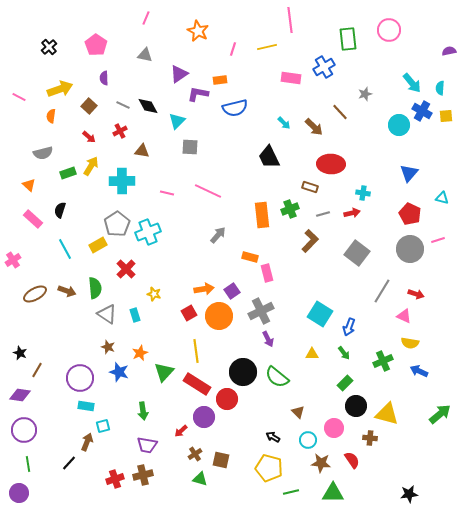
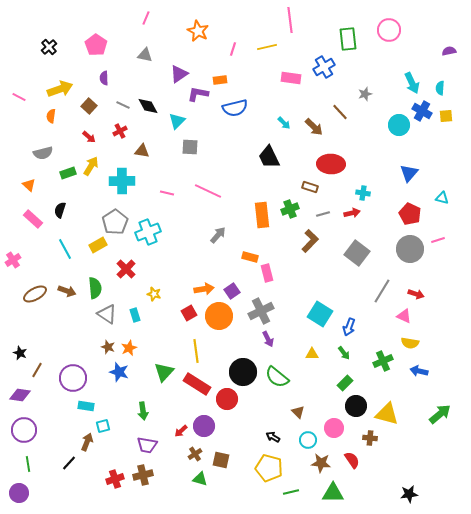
cyan arrow at (412, 83): rotated 15 degrees clockwise
gray pentagon at (117, 224): moved 2 px left, 2 px up
orange star at (140, 353): moved 11 px left, 5 px up
blue arrow at (419, 371): rotated 12 degrees counterclockwise
purple circle at (80, 378): moved 7 px left
purple circle at (204, 417): moved 9 px down
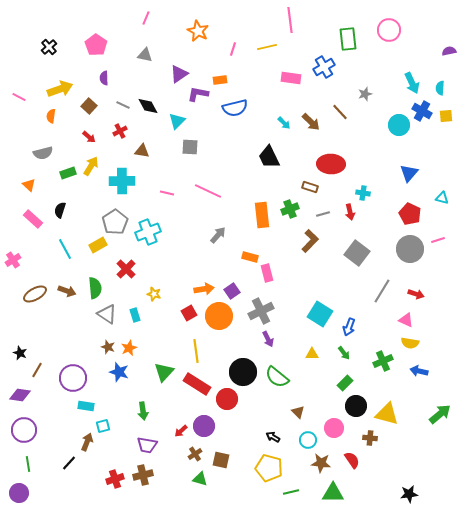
brown arrow at (314, 127): moved 3 px left, 5 px up
red arrow at (352, 213): moved 2 px left, 1 px up; rotated 91 degrees clockwise
pink triangle at (404, 316): moved 2 px right, 4 px down
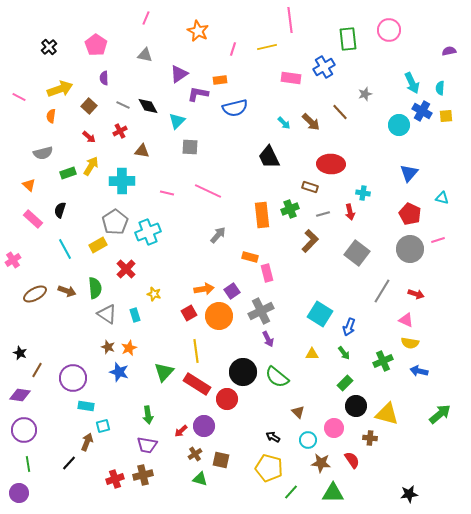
green arrow at (143, 411): moved 5 px right, 4 px down
green line at (291, 492): rotated 35 degrees counterclockwise
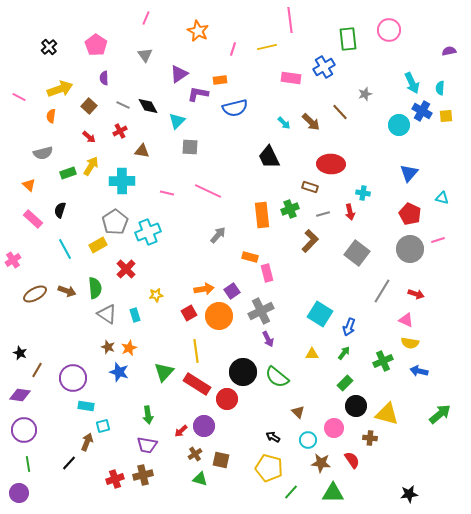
gray triangle at (145, 55): rotated 42 degrees clockwise
yellow star at (154, 294): moved 2 px right, 1 px down; rotated 24 degrees counterclockwise
green arrow at (344, 353): rotated 104 degrees counterclockwise
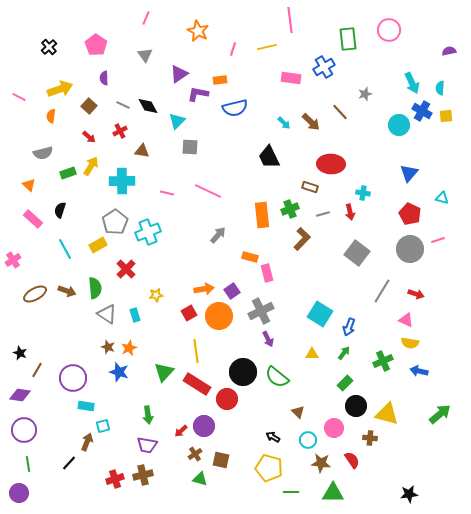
brown L-shape at (310, 241): moved 8 px left, 2 px up
green line at (291, 492): rotated 49 degrees clockwise
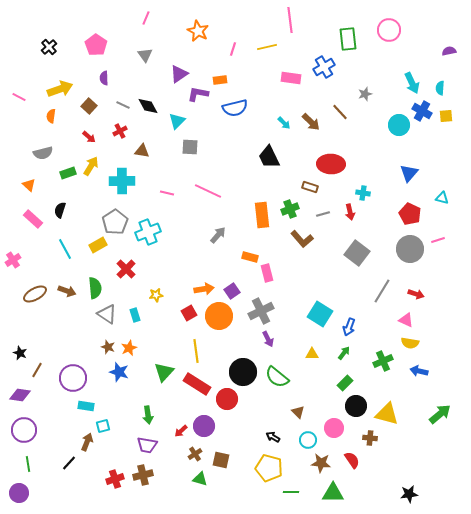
brown L-shape at (302, 239): rotated 95 degrees clockwise
